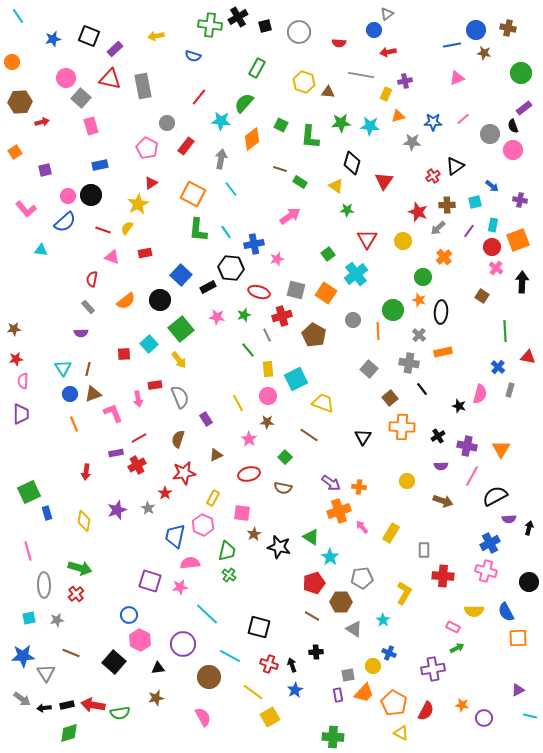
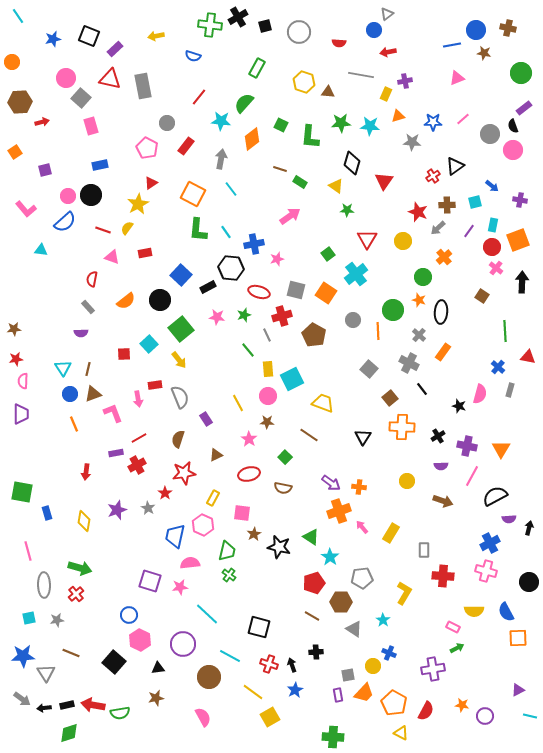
orange rectangle at (443, 352): rotated 42 degrees counterclockwise
gray cross at (409, 363): rotated 18 degrees clockwise
cyan square at (296, 379): moved 4 px left
green square at (29, 492): moved 7 px left; rotated 35 degrees clockwise
purple circle at (484, 718): moved 1 px right, 2 px up
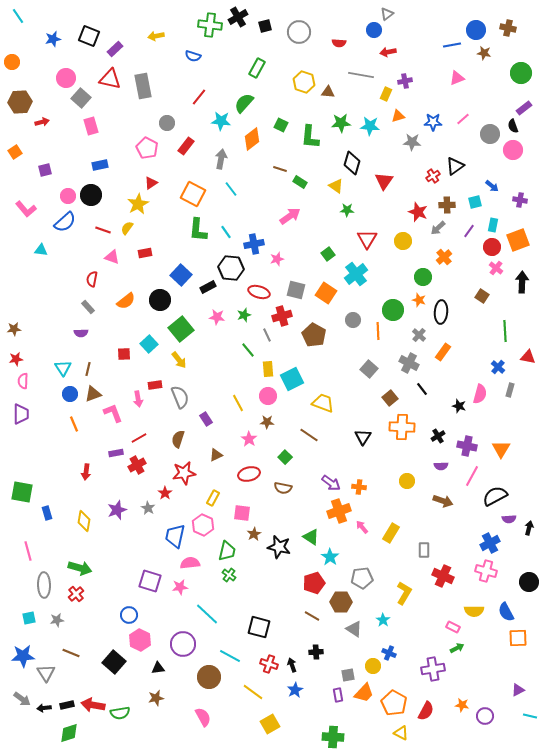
red cross at (443, 576): rotated 20 degrees clockwise
yellow square at (270, 717): moved 7 px down
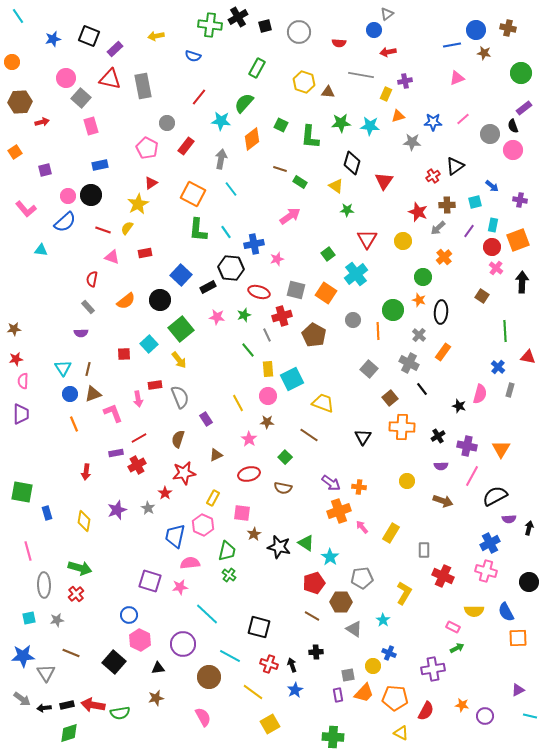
green triangle at (311, 537): moved 5 px left, 6 px down
orange pentagon at (394, 703): moved 1 px right, 5 px up; rotated 25 degrees counterclockwise
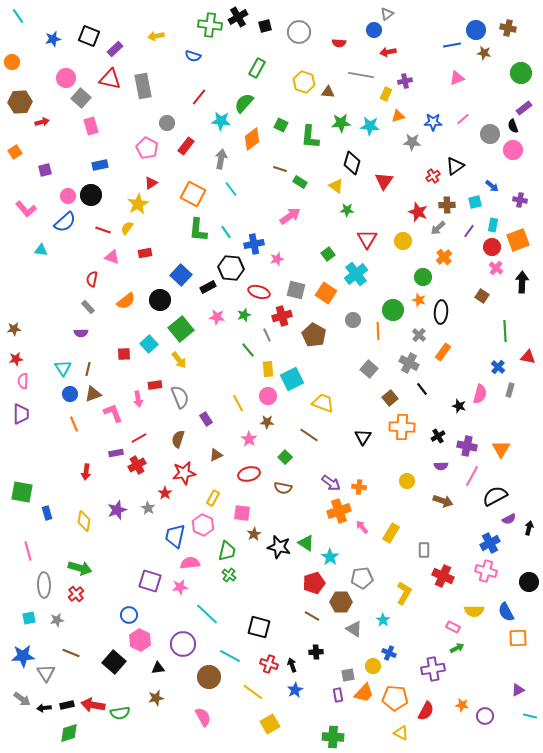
purple semicircle at (509, 519): rotated 24 degrees counterclockwise
